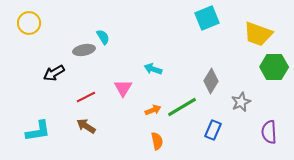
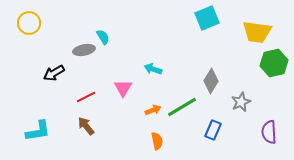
yellow trapezoid: moved 1 px left, 2 px up; rotated 12 degrees counterclockwise
green hexagon: moved 4 px up; rotated 12 degrees counterclockwise
brown arrow: rotated 18 degrees clockwise
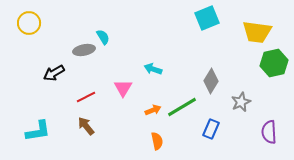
blue rectangle: moved 2 px left, 1 px up
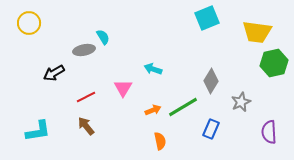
green line: moved 1 px right
orange semicircle: moved 3 px right
